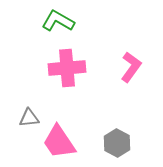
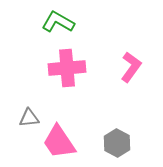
green L-shape: moved 1 px down
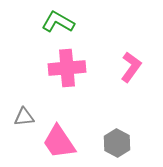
gray triangle: moved 5 px left, 1 px up
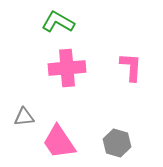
pink L-shape: rotated 32 degrees counterclockwise
gray hexagon: rotated 12 degrees counterclockwise
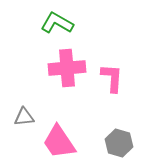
green L-shape: moved 1 px left, 1 px down
pink L-shape: moved 19 px left, 11 px down
gray hexagon: moved 2 px right
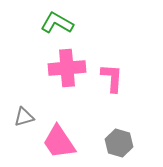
gray triangle: rotated 10 degrees counterclockwise
